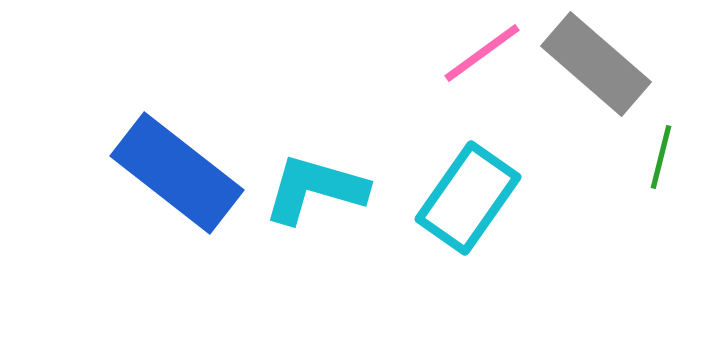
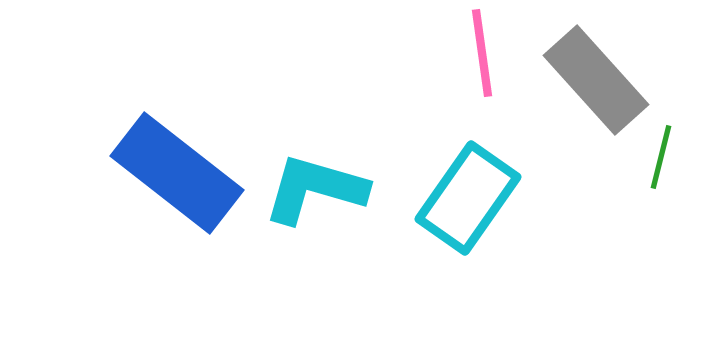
pink line: rotated 62 degrees counterclockwise
gray rectangle: moved 16 px down; rotated 7 degrees clockwise
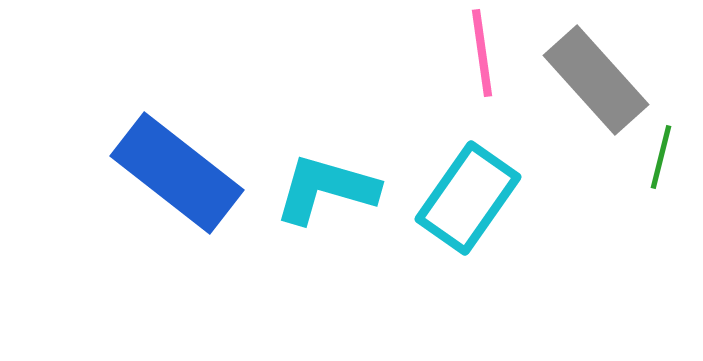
cyan L-shape: moved 11 px right
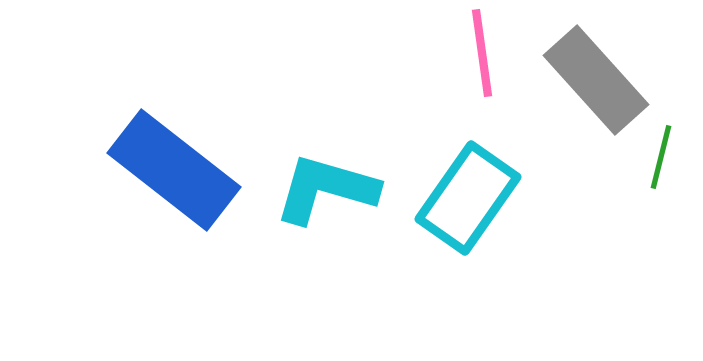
blue rectangle: moved 3 px left, 3 px up
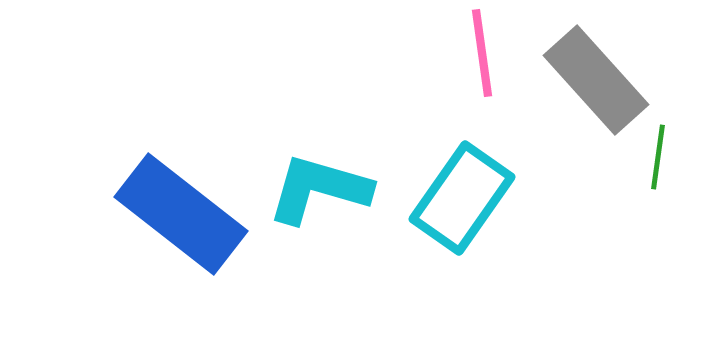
green line: moved 3 px left; rotated 6 degrees counterclockwise
blue rectangle: moved 7 px right, 44 px down
cyan L-shape: moved 7 px left
cyan rectangle: moved 6 px left
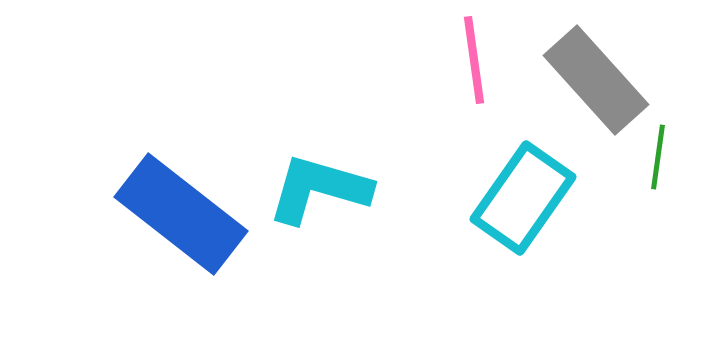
pink line: moved 8 px left, 7 px down
cyan rectangle: moved 61 px right
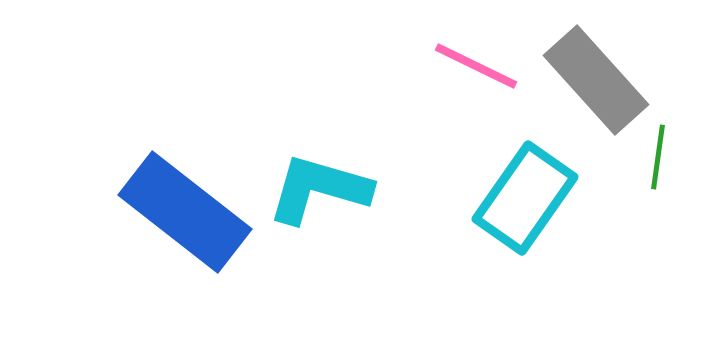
pink line: moved 2 px right, 6 px down; rotated 56 degrees counterclockwise
cyan rectangle: moved 2 px right
blue rectangle: moved 4 px right, 2 px up
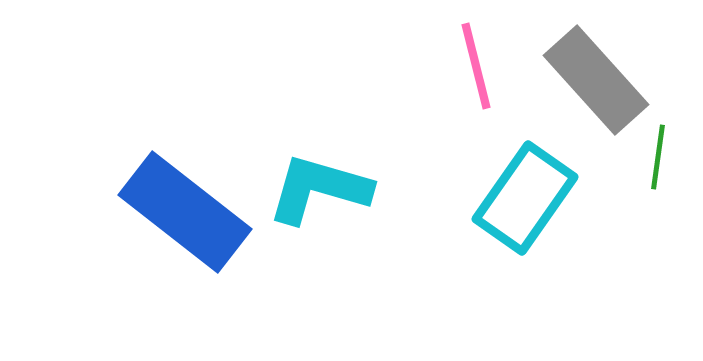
pink line: rotated 50 degrees clockwise
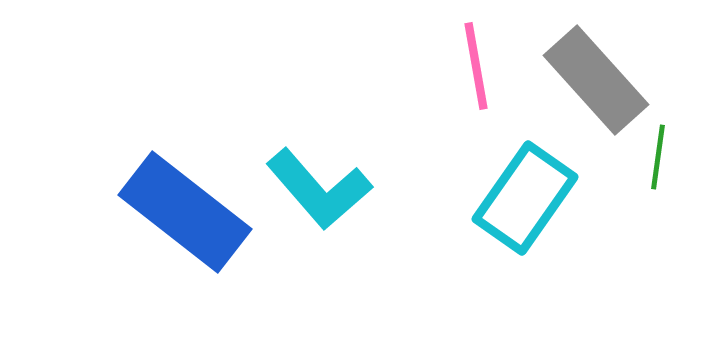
pink line: rotated 4 degrees clockwise
cyan L-shape: rotated 147 degrees counterclockwise
